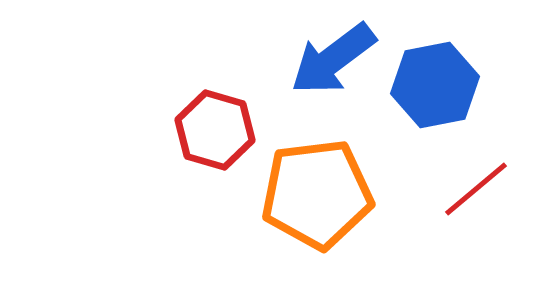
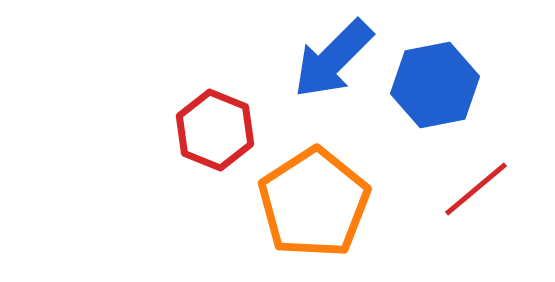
blue arrow: rotated 8 degrees counterclockwise
red hexagon: rotated 6 degrees clockwise
orange pentagon: moved 3 px left, 9 px down; rotated 26 degrees counterclockwise
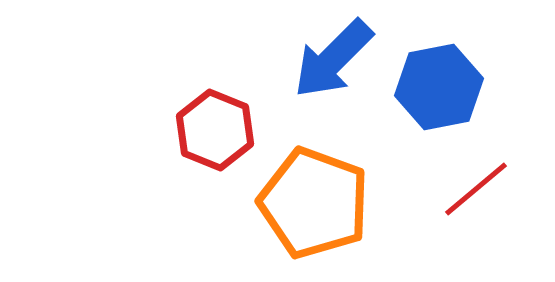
blue hexagon: moved 4 px right, 2 px down
orange pentagon: rotated 19 degrees counterclockwise
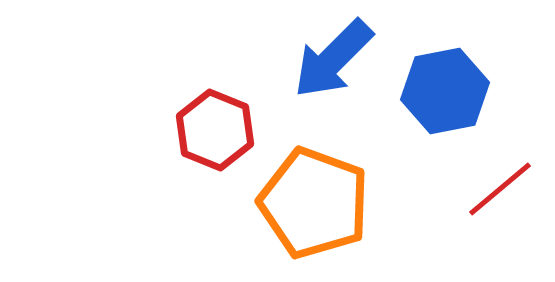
blue hexagon: moved 6 px right, 4 px down
red line: moved 24 px right
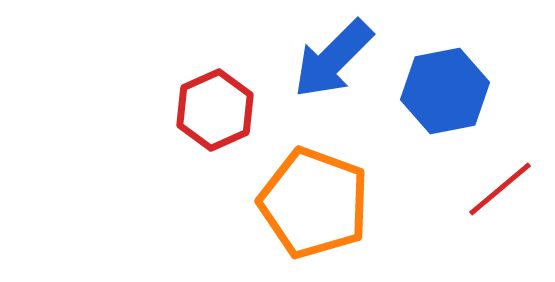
red hexagon: moved 20 px up; rotated 14 degrees clockwise
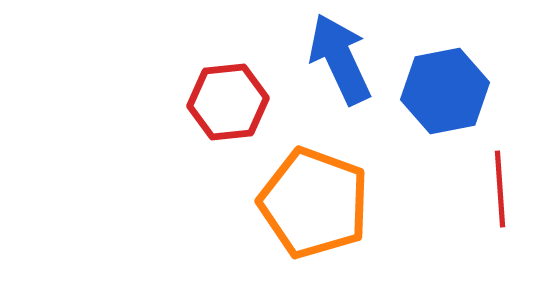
blue arrow: moved 7 px right; rotated 110 degrees clockwise
red hexagon: moved 13 px right, 8 px up; rotated 18 degrees clockwise
red line: rotated 54 degrees counterclockwise
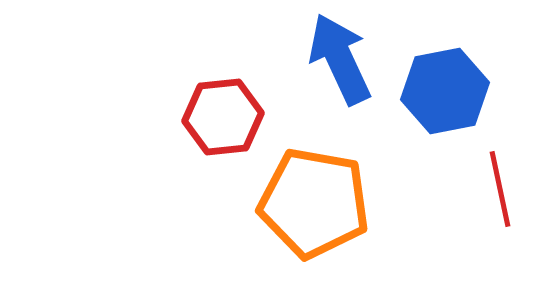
red hexagon: moved 5 px left, 15 px down
red line: rotated 8 degrees counterclockwise
orange pentagon: rotated 10 degrees counterclockwise
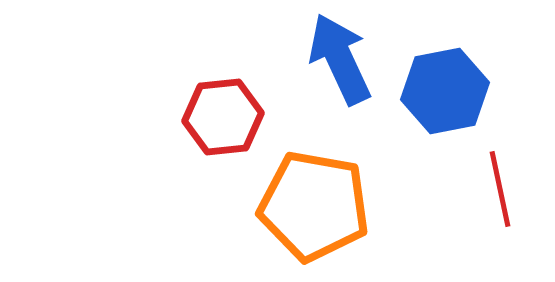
orange pentagon: moved 3 px down
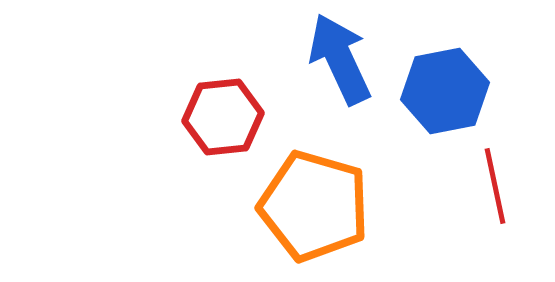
red line: moved 5 px left, 3 px up
orange pentagon: rotated 6 degrees clockwise
